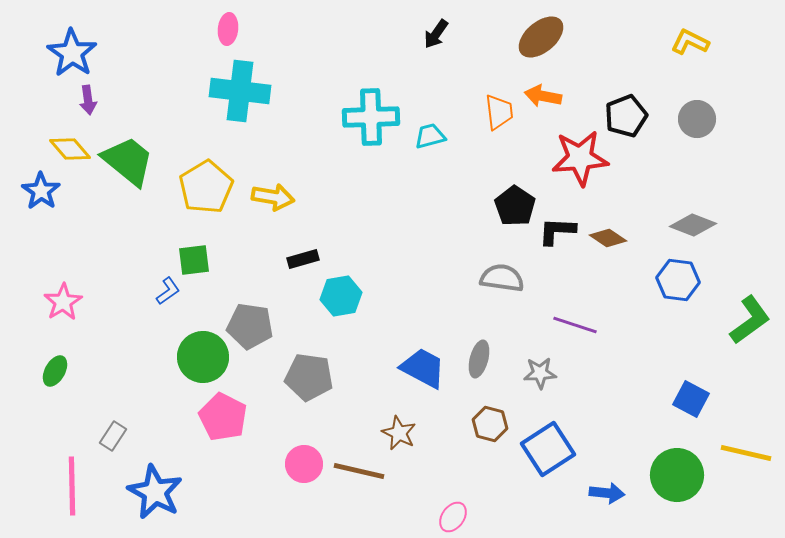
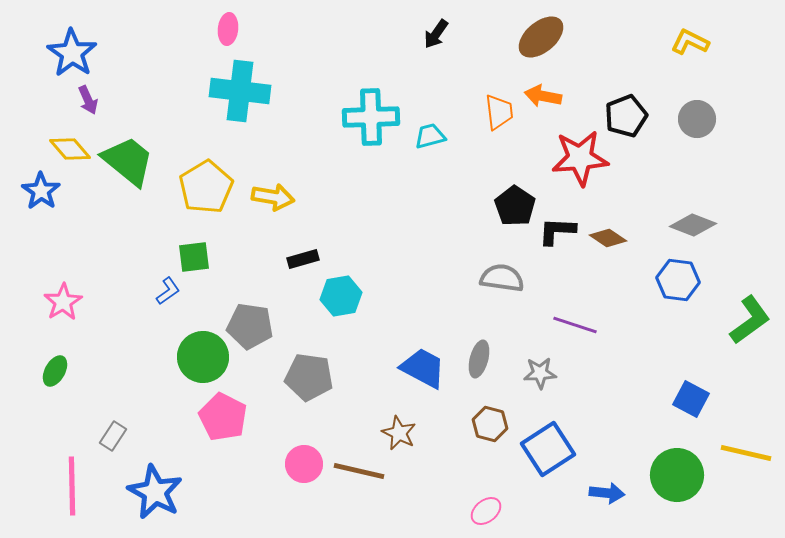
purple arrow at (88, 100): rotated 16 degrees counterclockwise
green square at (194, 260): moved 3 px up
pink ellipse at (453, 517): moved 33 px right, 6 px up; rotated 16 degrees clockwise
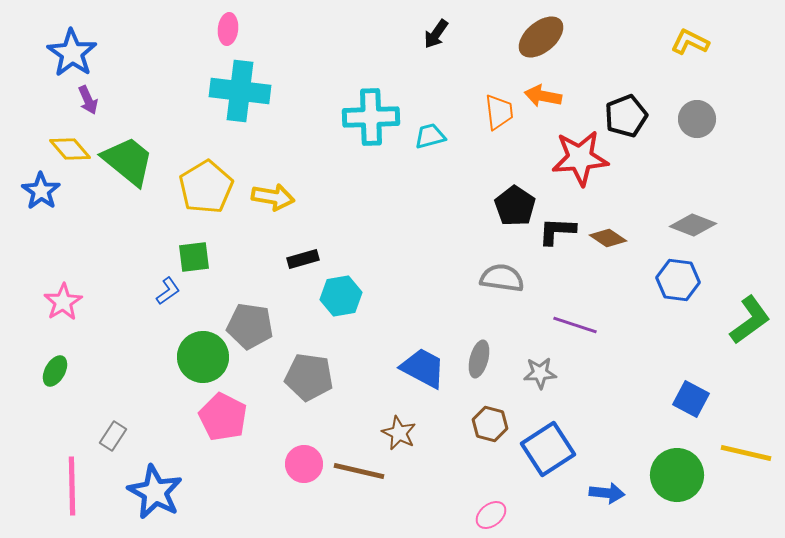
pink ellipse at (486, 511): moved 5 px right, 4 px down
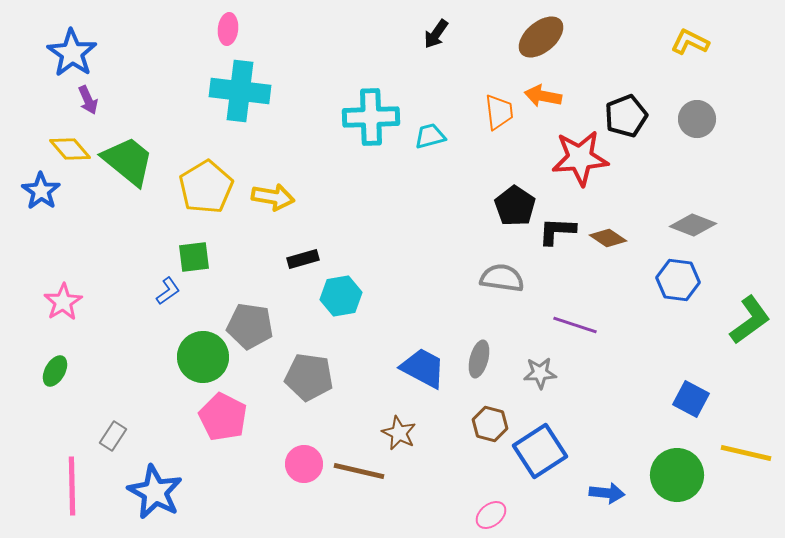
blue square at (548, 449): moved 8 px left, 2 px down
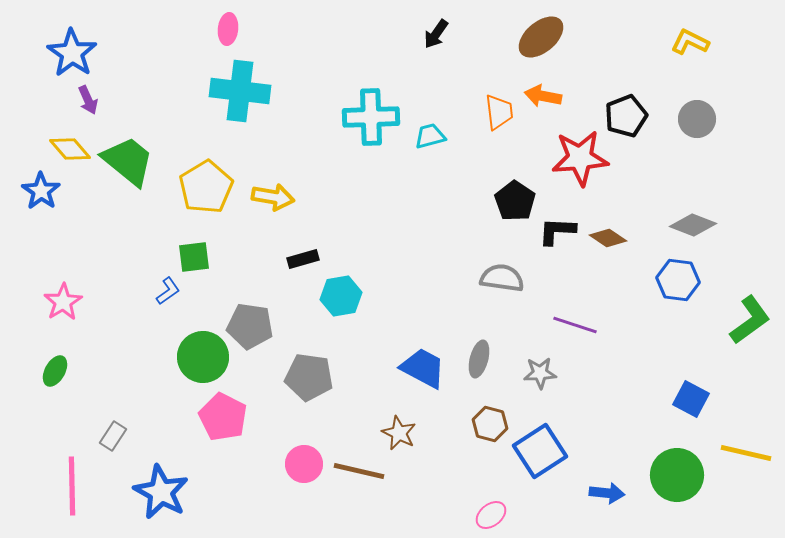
black pentagon at (515, 206): moved 5 px up
blue star at (155, 492): moved 6 px right
